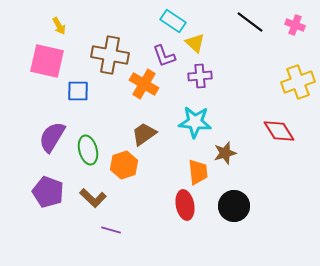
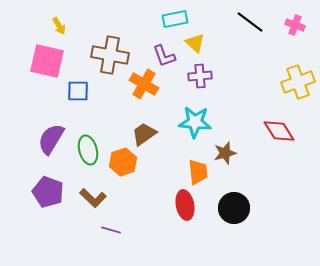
cyan rectangle: moved 2 px right, 2 px up; rotated 45 degrees counterclockwise
purple semicircle: moved 1 px left, 2 px down
orange hexagon: moved 1 px left, 3 px up
black circle: moved 2 px down
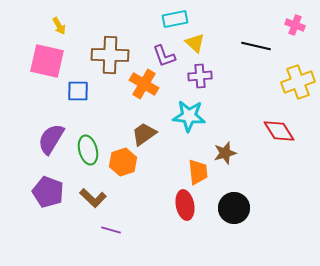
black line: moved 6 px right, 24 px down; rotated 24 degrees counterclockwise
brown cross: rotated 9 degrees counterclockwise
cyan star: moved 6 px left, 6 px up
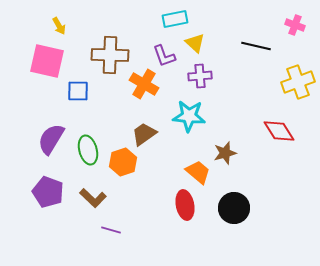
orange trapezoid: rotated 44 degrees counterclockwise
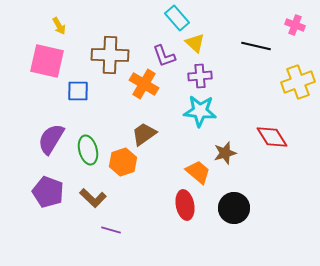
cyan rectangle: moved 2 px right, 1 px up; rotated 60 degrees clockwise
cyan star: moved 11 px right, 5 px up
red diamond: moved 7 px left, 6 px down
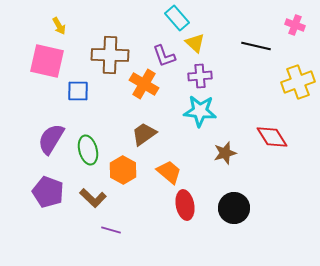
orange hexagon: moved 8 px down; rotated 12 degrees counterclockwise
orange trapezoid: moved 29 px left
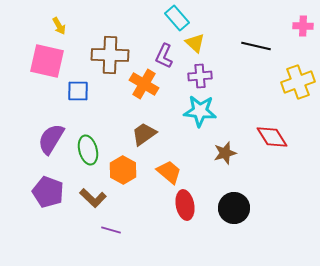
pink cross: moved 8 px right, 1 px down; rotated 18 degrees counterclockwise
purple L-shape: rotated 45 degrees clockwise
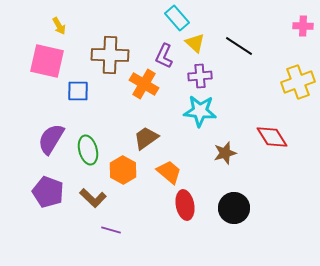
black line: moved 17 px left; rotated 20 degrees clockwise
brown trapezoid: moved 2 px right, 4 px down
